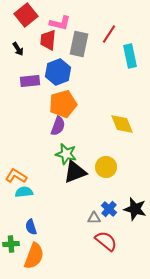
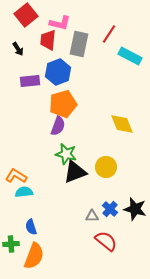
cyan rectangle: rotated 50 degrees counterclockwise
blue cross: moved 1 px right
gray triangle: moved 2 px left, 2 px up
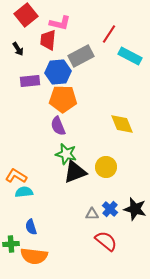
gray rectangle: moved 2 px right, 12 px down; rotated 50 degrees clockwise
blue hexagon: rotated 15 degrees clockwise
orange pentagon: moved 5 px up; rotated 16 degrees clockwise
purple semicircle: rotated 138 degrees clockwise
gray triangle: moved 2 px up
orange semicircle: rotated 76 degrees clockwise
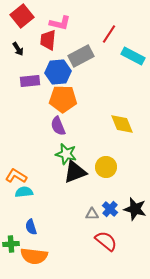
red square: moved 4 px left, 1 px down
cyan rectangle: moved 3 px right
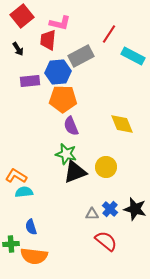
purple semicircle: moved 13 px right
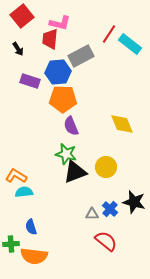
red trapezoid: moved 2 px right, 1 px up
cyan rectangle: moved 3 px left, 12 px up; rotated 10 degrees clockwise
purple rectangle: rotated 24 degrees clockwise
black star: moved 1 px left, 7 px up
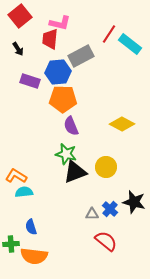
red square: moved 2 px left
yellow diamond: rotated 40 degrees counterclockwise
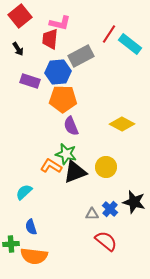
orange L-shape: moved 35 px right, 10 px up
cyan semicircle: rotated 36 degrees counterclockwise
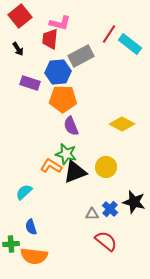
purple rectangle: moved 2 px down
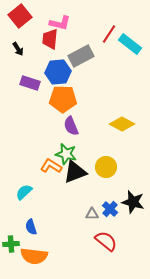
black star: moved 1 px left
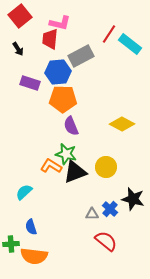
black star: moved 3 px up
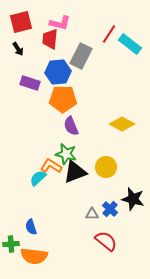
red square: moved 1 px right, 6 px down; rotated 25 degrees clockwise
gray rectangle: rotated 35 degrees counterclockwise
cyan semicircle: moved 14 px right, 14 px up
